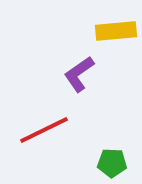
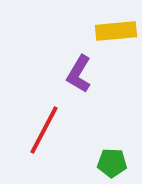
purple L-shape: rotated 24 degrees counterclockwise
red line: rotated 36 degrees counterclockwise
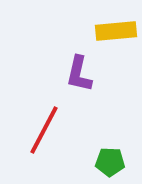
purple L-shape: rotated 18 degrees counterclockwise
green pentagon: moved 2 px left, 1 px up
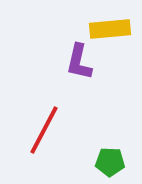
yellow rectangle: moved 6 px left, 2 px up
purple L-shape: moved 12 px up
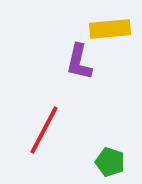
green pentagon: rotated 16 degrees clockwise
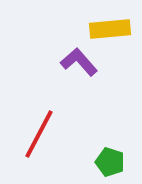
purple L-shape: rotated 126 degrees clockwise
red line: moved 5 px left, 4 px down
